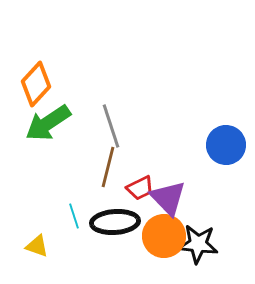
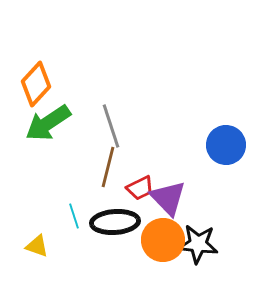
orange circle: moved 1 px left, 4 px down
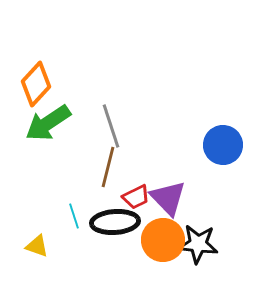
blue circle: moved 3 px left
red trapezoid: moved 4 px left, 9 px down
